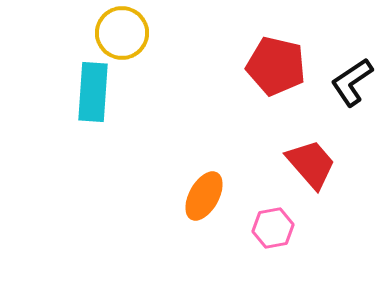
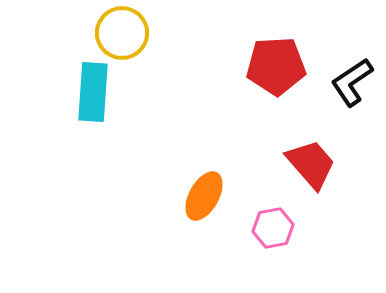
red pentagon: rotated 16 degrees counterclockwise
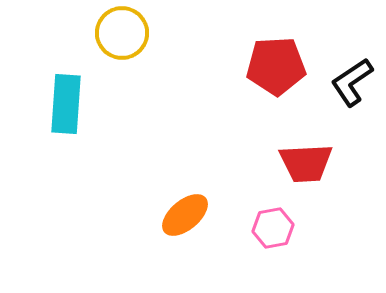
cyan rectangle: moved 27 px left, 12 px down
red trapezoid: moved 5 px left, 1 px up; rotated 128 degrees clockwise
orange ellipse: moved 19 px left, 19 px down; rotated 21 degrees clockwise
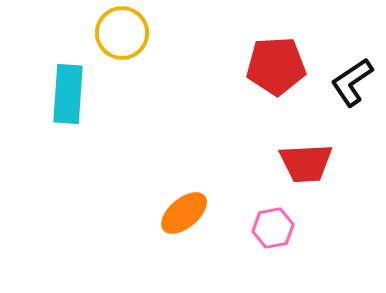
cyan rectangle: moved 2 px right, 10 px up
orange ellipse: moved 1 px left, 2 px up
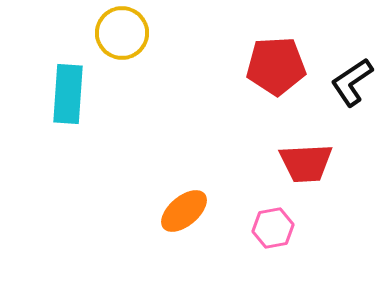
orange ellipse: moved 2 px up
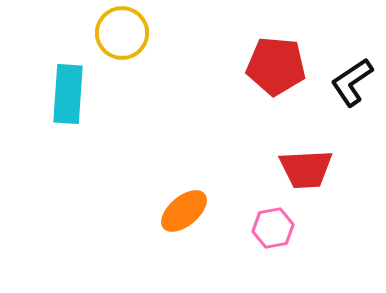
red pentagon: rotated 8 degrees clockwise
red trapezoid: moved 6 px down
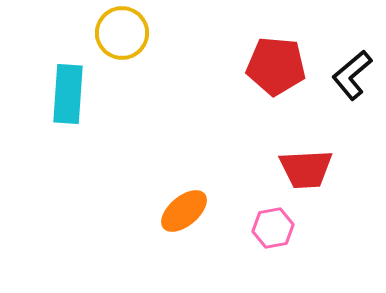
black L-shape: moved 7 px up; rotated 6 degrees counterclockwise
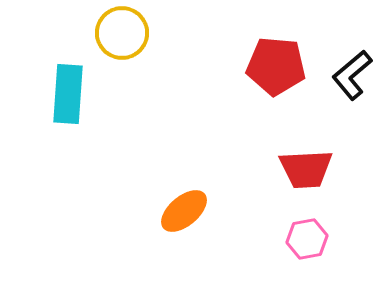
pink hexagon: moved 34 px right, 11 px down
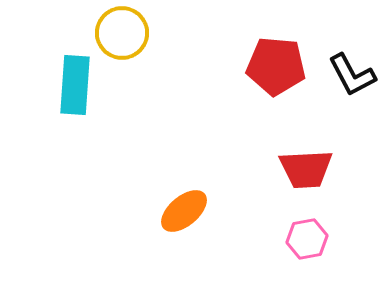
black L-shape: rotated 78 degrees counterclockwise
cyan rectangle: moved 7 px right, 9 px up
